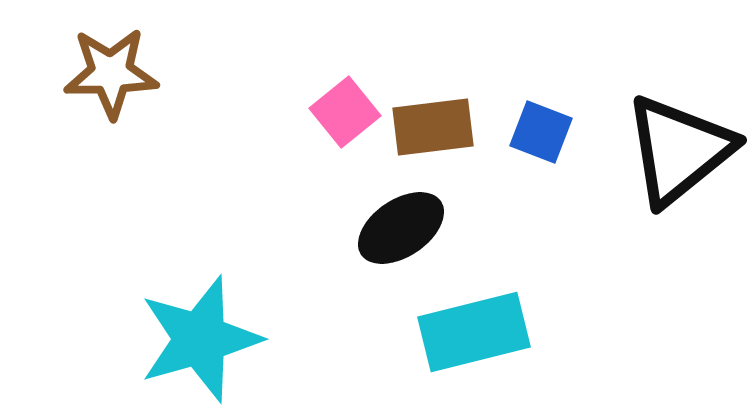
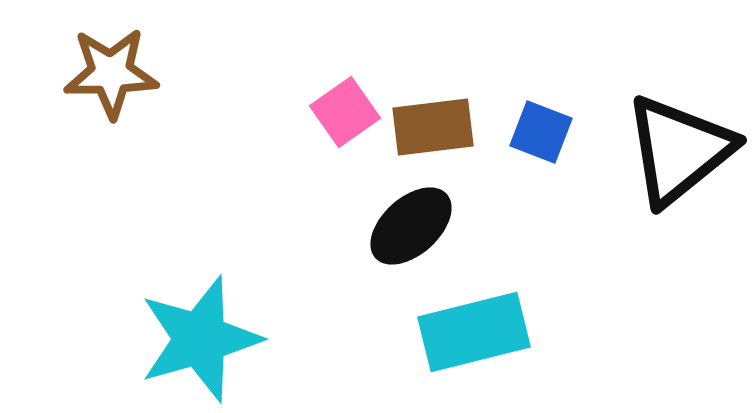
pink square: rotated 4 degrees clockwise
black ellipse: moved 10 px right, 2 px up; rotated 8 degrees counterclockwise
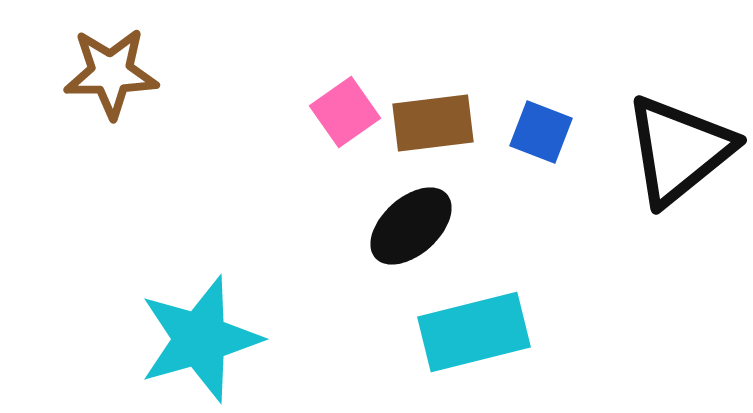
brown rectangle: moved 4 px up
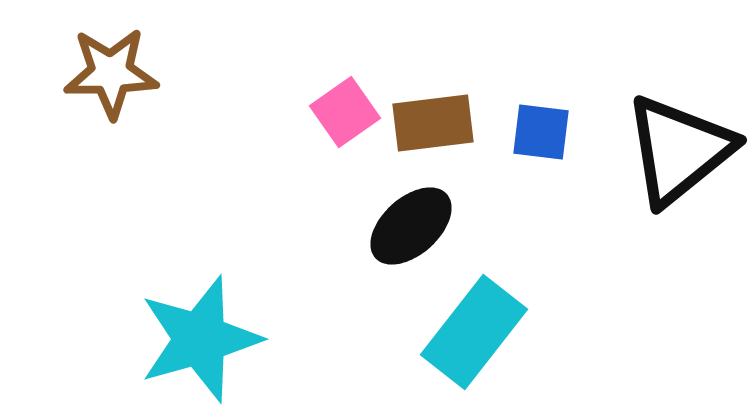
blue square: rotated 14 degrees counterclockwise
cyan rectangle: rotated 38 degrees counterclockwise
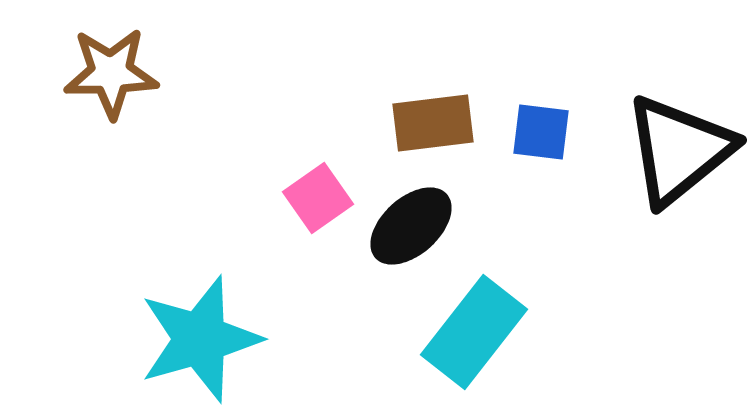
pink square: moved 27 px left, 86 px down
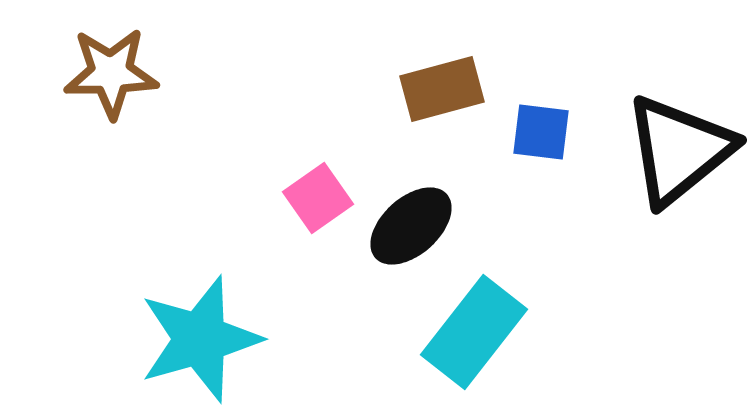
brown rectangle: moved 9 px right, 34 px up; rotated 8 degrees counterclockwise
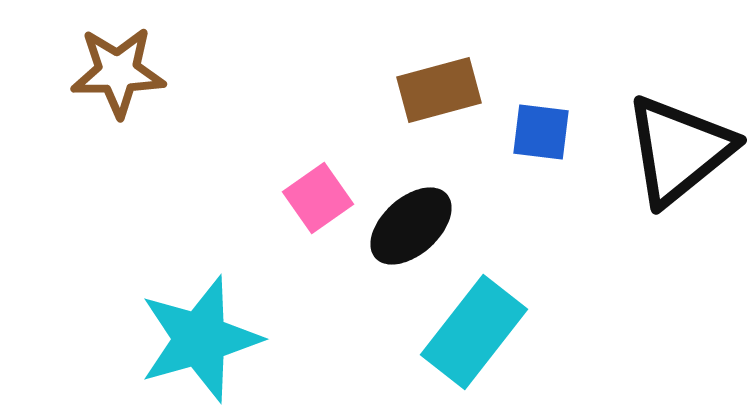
brown star: moved 7 px right, 1 px up
brown rectangle: moved 3 px left, 1 px down
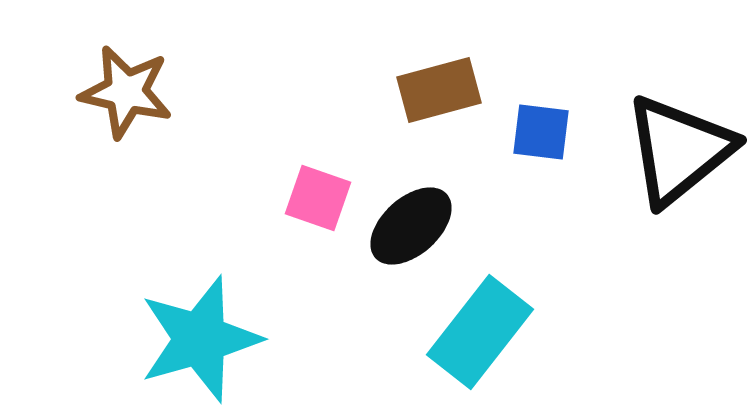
brown star: moved 8 px right, 20 px down; rotated 14 degrees clockwise
pink square: rotated 36 degrees counterclockwise
cyan rectangle: moved 6 px right
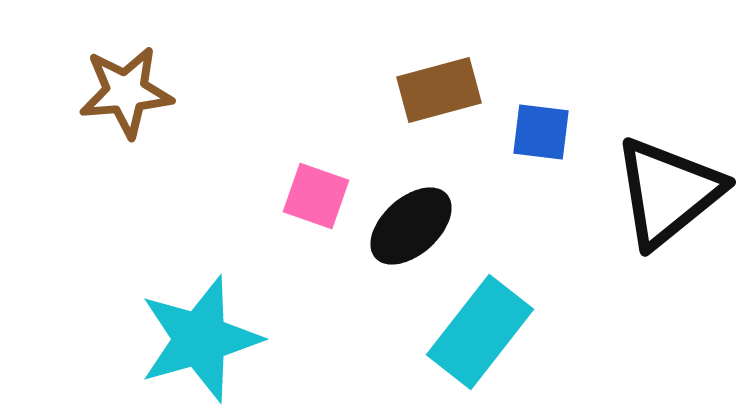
brown star: rotated 18 degrees counterclockwise
black triangle: moved 11 px left, 42 px down
pink square: moved 2 px left, 2 px up
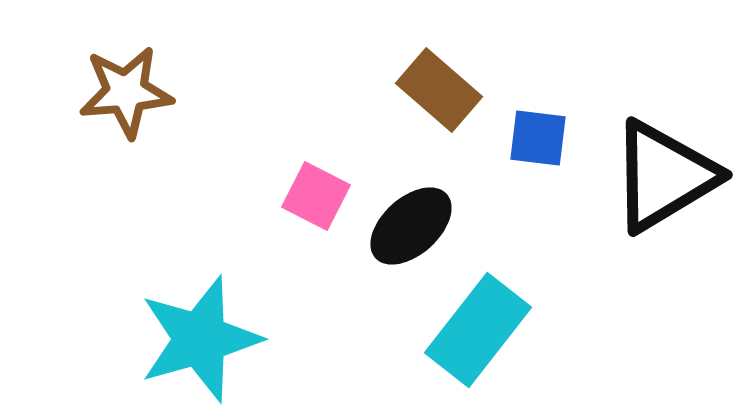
brown rectangle: rotated 56 degrees clockwise
blue square: moved 3 px left, 6 px down
black triangle: moved 4 px left, 16 px up; rotated 8 degrees clockwise
pink square: rotated 8 degrees clockwise
cyan rectangle: moved 2 px left, 2 px up
